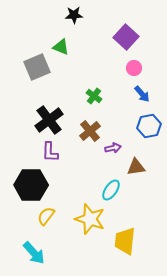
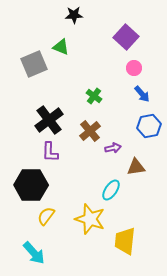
gray square: moved 3 px left, 3 px up
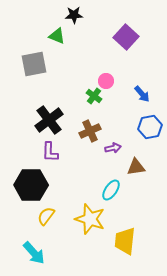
green triangle: moved 4 px left, 11 px up
gray square: rotated 12 degrees clockwise
pink circle: moved 28 px left, 13 px down
blue hexagon: moved 1 px right, 1 px down
brown cross: rotated 15 degrees clockwise
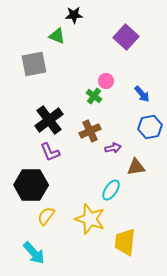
purple L-shape: rotated 25 degrees counterclockwise
yellow trapezoid: moved 1 px down
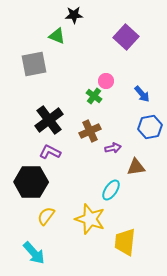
purple L-shape: rotated 140 degrees clockwise
black hexagon: moved 3 px up
